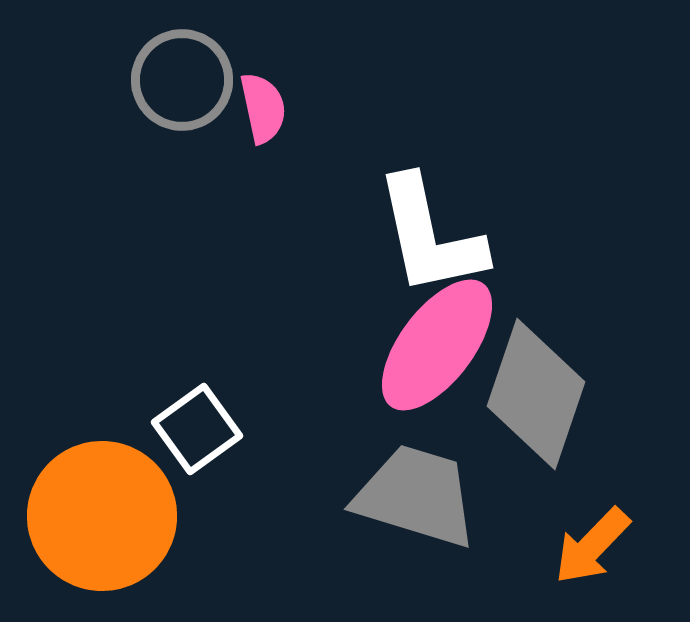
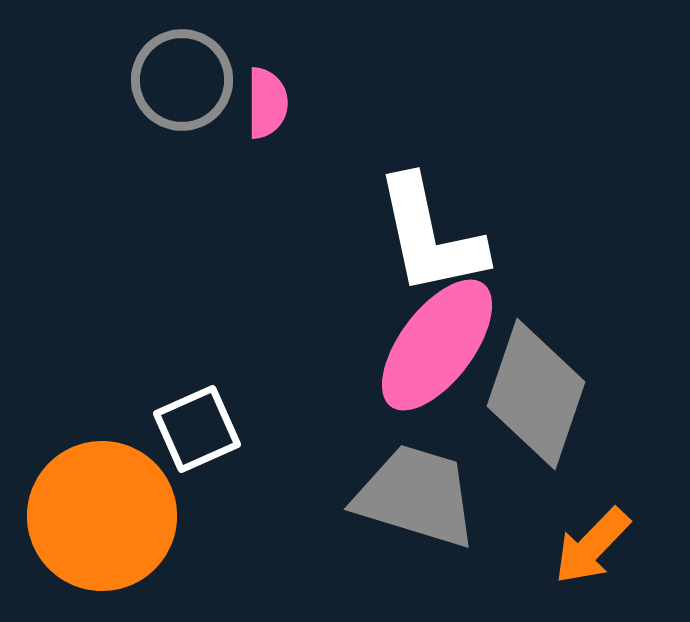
pink semicircle: moved 4 px right, 5 px up; rotated 12 degrees clockwise
white square: rotated 12 degrees clockwise
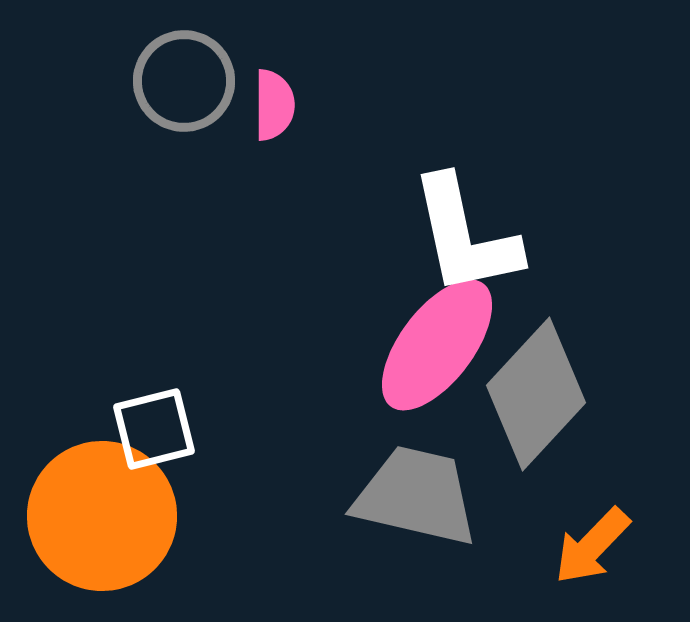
gray circle: moved 2 px right, 1 px down
pink semicircle: moved 7 px right, 2 px down
white L-shape: moved 35 px right
gray diamond: rotated 24 degrees clockwise
white square: moved 43 px left; rotated 10 degrees clockwise
gray trapezoid: rotated 4 degrees counterclockwise
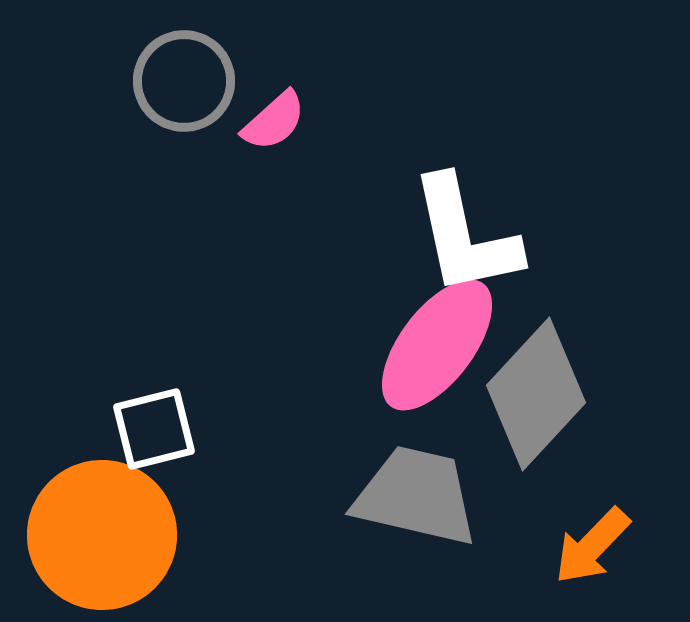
pink semicircle: moved 16 px down; rotated 48 degrees clockwise
orange circle: moved 19 px down
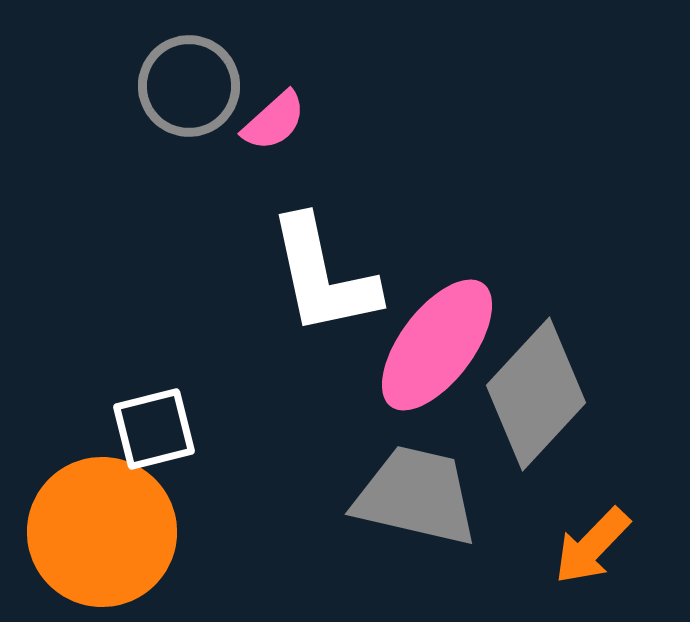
gray circle: moved 5 px right, 5 px down
white L-shape: moved 142 px left, 40 px down
orange circle: moved 3 px up
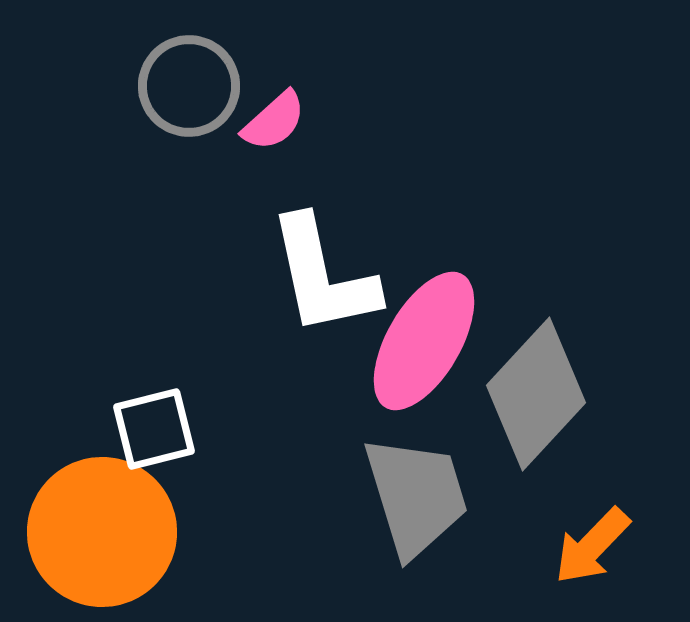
pink ellipse: moved 13 px left, 4 px up; rotated 7 degrees counterclockwise
gray trapezoid: rotated 60 degrees clockwise
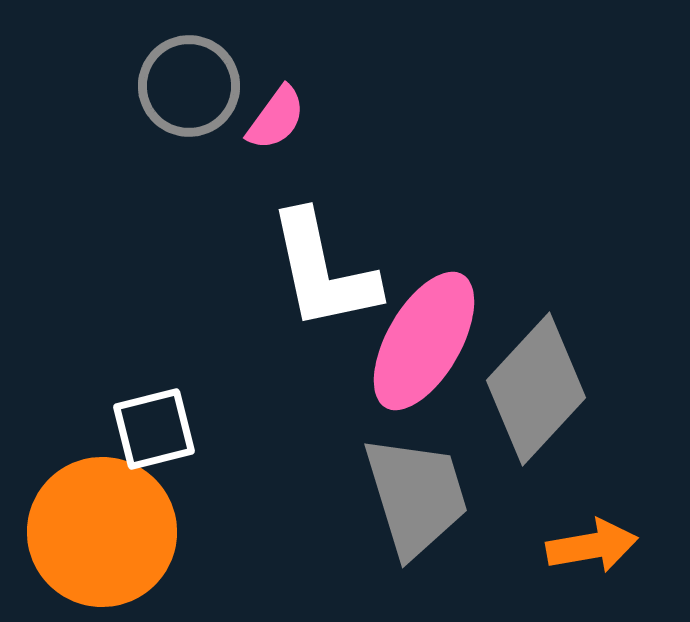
pink semicircle: moved 2 px right, 3 px up; rotated 12 degrees counterclockwise
white L-shape: moved 5 px up
gray diamond: moved 5 px up
orange arrow: rotated 144 degrees counterclockwise
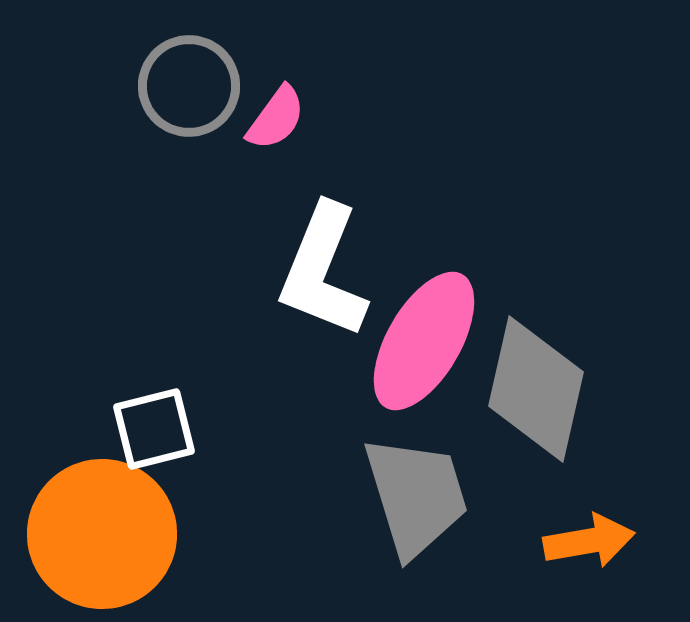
white L-shape: rotated 34 degrees clockwise
gray diamond: rotated 30 degrees counterclockwise
orange circle: moved 2 px down
orange arrow: moved 3 px left, 5 px up
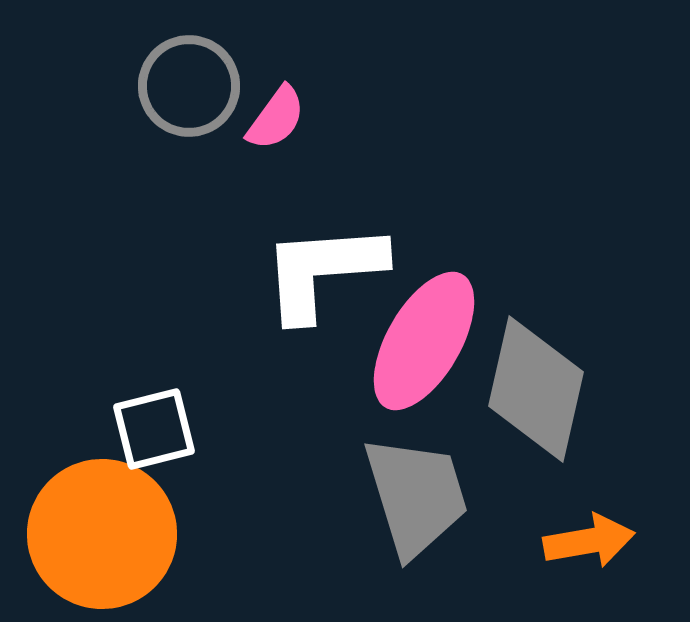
white L-shape: rotated 64 degrees clockwise
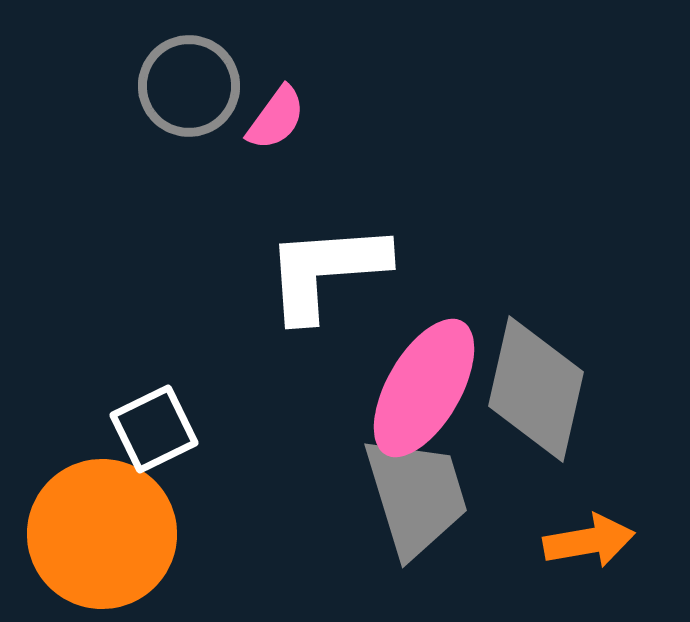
white L-shape: moved 3 px right
pink ellipse: moved 47 px down
white square: rotated 12 degrees counterclockwise
